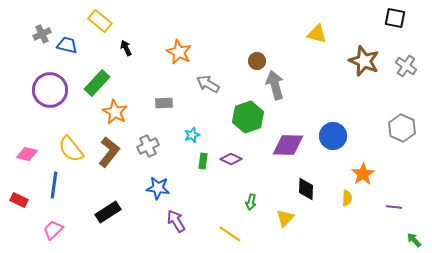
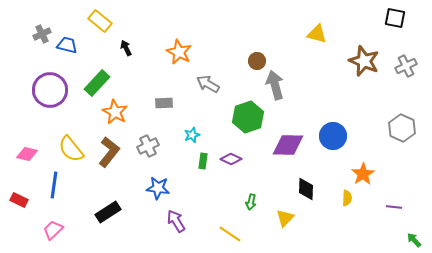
gray cross at (406, 66): rotated 30 degrees clockwise
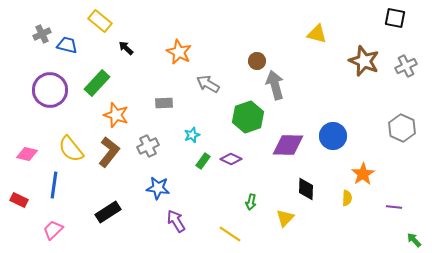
black arrow at (126, 48): rotated 21 degrees counterclockwise
orange star at (115, 112): moved 1 px right, 3 px down; rotated 10 degrees counterclockwise
green rectangle at (203, 161): rotated 28 degrees clockwise
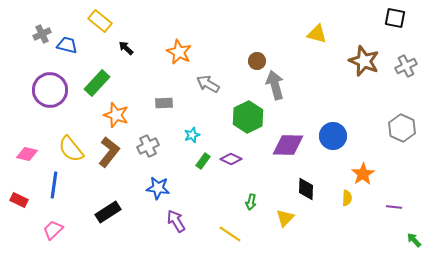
green hexagon at (248, 117): rotated 8 degrees counterclockwise
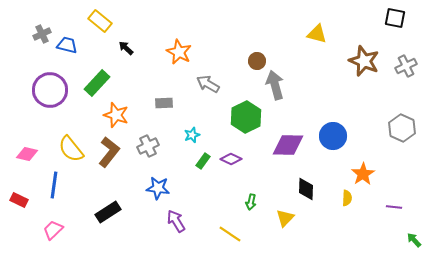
green hexagon at (248, 117): moved 2 px left
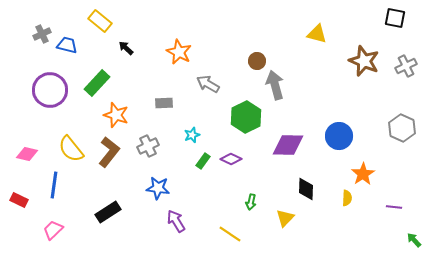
blue circle at (333, 136): moved 6 px right
